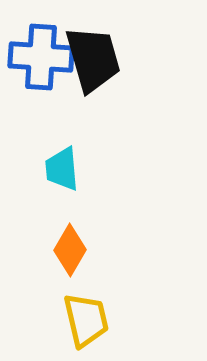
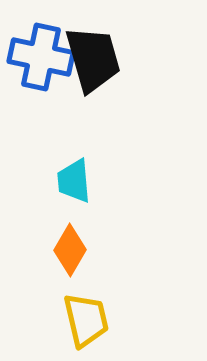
blue cross: rotated 8 degrees clockwise
cyan trapezoid: moved 12 px right, 12 px down
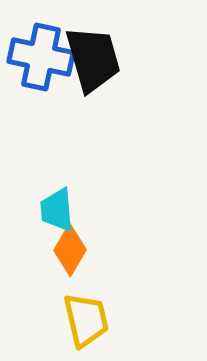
cyan trapezoid: moved 17 px left, 29 px down
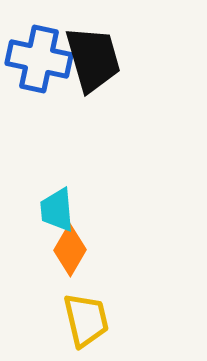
blue cross: moved 2 px left, 2 px down
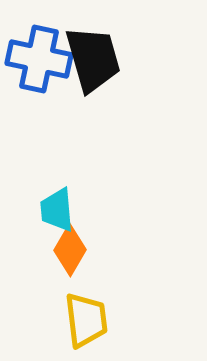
yellow trapezoid: rotated 6 degrees clockwise
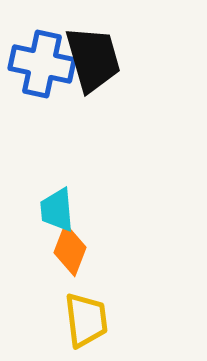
blue cross: moved 3 px right, 5 px down
orange diamond: rotated 9 degrees counterclockwise
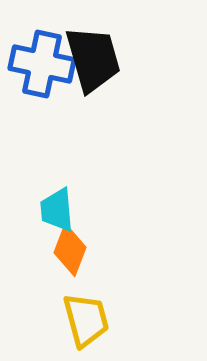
yellow trapezoid: rotated 8 degrees counterclockwise
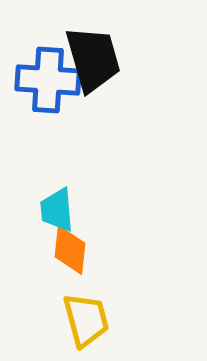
blue cross: moved 6 px right, 16 px down; rotated 8 degrees counterclockwise
orange diamond: rotated 15 degrees counterclockwise
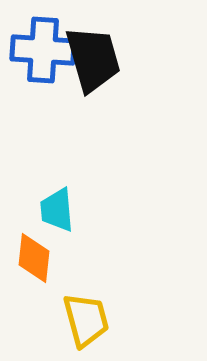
blue cross: moved 5 px left, 30 px up
orange diamond: moved 36 px left, 8 px down
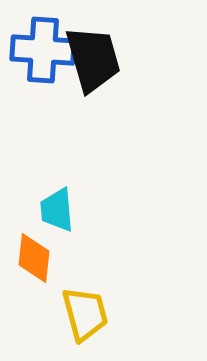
yellow trapezoid: moved 1 px left, 6 px up
